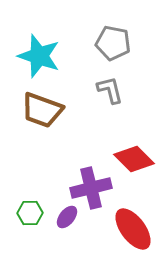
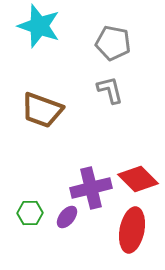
cyan star: moved 30 px up
red diamond: moved 4 px right, 20 px down
red ellipse: moved 1 px left, 1 px down; rotated 48 degrees clockwise
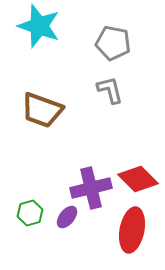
green hexagon: rotated 15 degrees counterclockwise
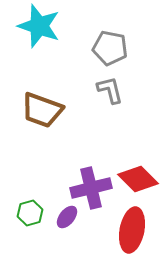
gray pentagon: moved 3 px left, 5 px down
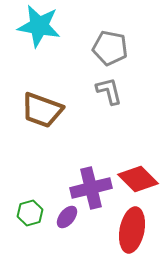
cyan star: rotated 9 degrees counterclockwise
gray L-shape: moved 1 px left, 1 px down
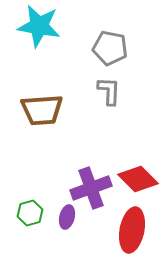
gray L-shape: rotated 16 degrees clockwise
brown trapezoid: rotated 24 degrees counterclockwise
purple cross: rotated 6 degrees counterclockwise
purple ellipse: rotated 25 degrees counterclockwise
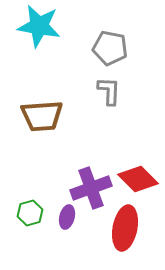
brown trapezoid: moved 6 px down
red ellipse: moved 7 px left, 2 px up
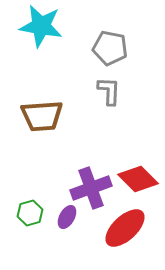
cyan star: moved 2 px right
purple ellipse: rotated 15 degrees clockwise
red ellipse: rotated 36 degrees clockwise
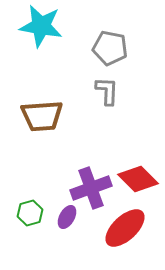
gray L-shape: moved 2 px left
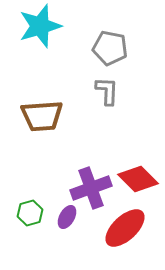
cyan star: moved 1 px left; rotated 27 degrees counterclockwise
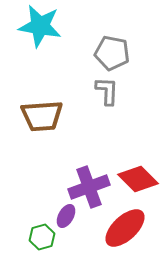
cyan star: rotated 27 degrees clockwise
gray pentagon: moved 2 px right, 5 px down
purple cross: moved 2 px left, 1 px up
green hexagon: moved 12 px right, 24 px down
purple ellipse: moved 1 px left, 1 px up
